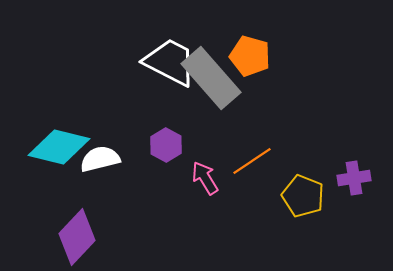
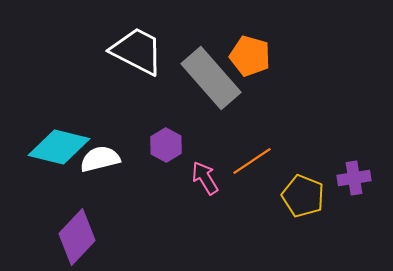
white trapezoid: moved 33 px left, 11 px up
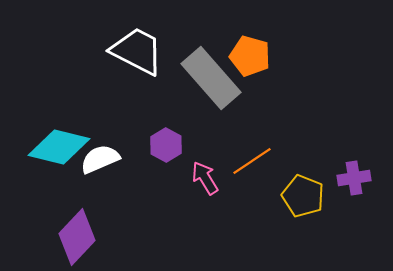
white semicircle: rotated 9 degrees counterclockwise
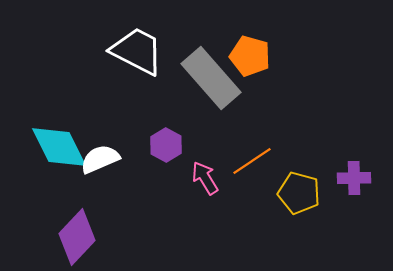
cyan diamond: rotated 50 degrees clockwise
purple cross: rotated 8 degrees clockwise
yellow pentagon: moved 4 px left, 3 px up; rotated 6 degrees counterclockwise
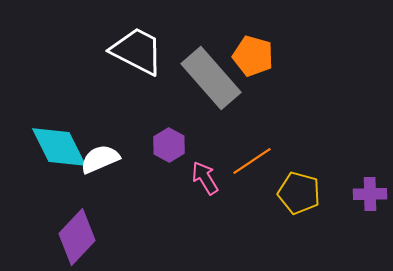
orange pentagon: moved 3 px right
purple hexagon: moved 3 px right
purple cross: moved 16 px right, 16 px down
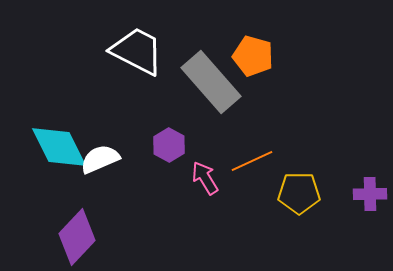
gray rectangle: moved 4 px down
orange line: rotated 9 degrees clockwise
yellow pentagon: rotated 15 degrees counterclockwise
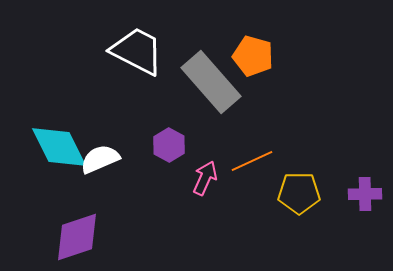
pink arrow: rotated 56 degrees clockwise
purple cross: moved 5 px left
purple diamond: rotated 28 degrees clockwise
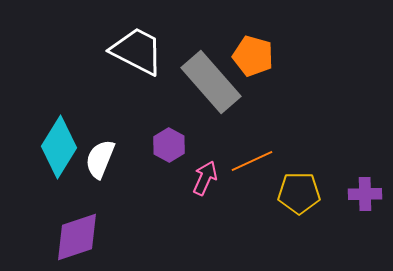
cyan diamond: rotated 58 degrees clockwise
white semicircle: rotated 45 degrees counterclockwise
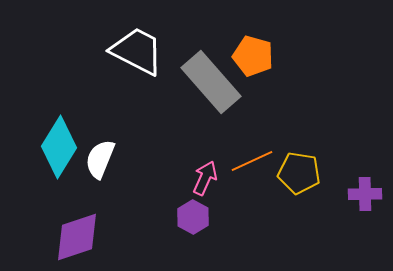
purple hexagon: moved 24 px right, 72 px down
yellow pentagon: moved 20 px up; rotated 9 degrees clockwise
